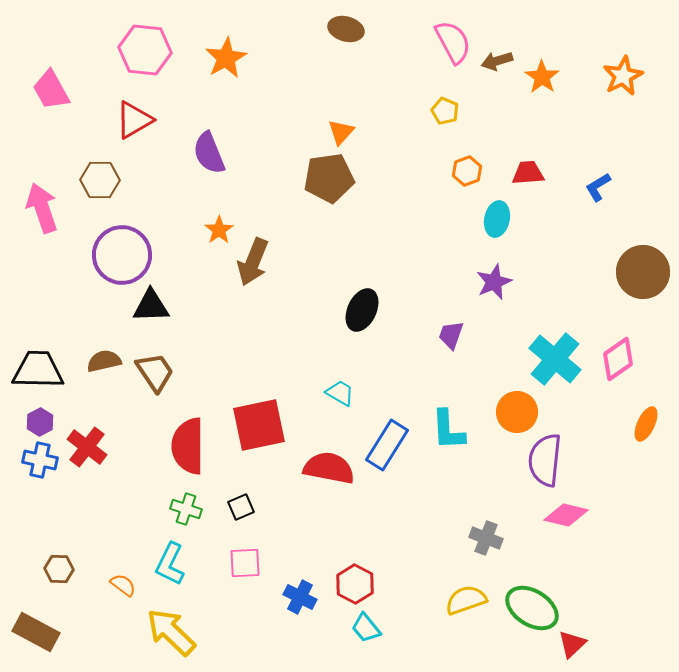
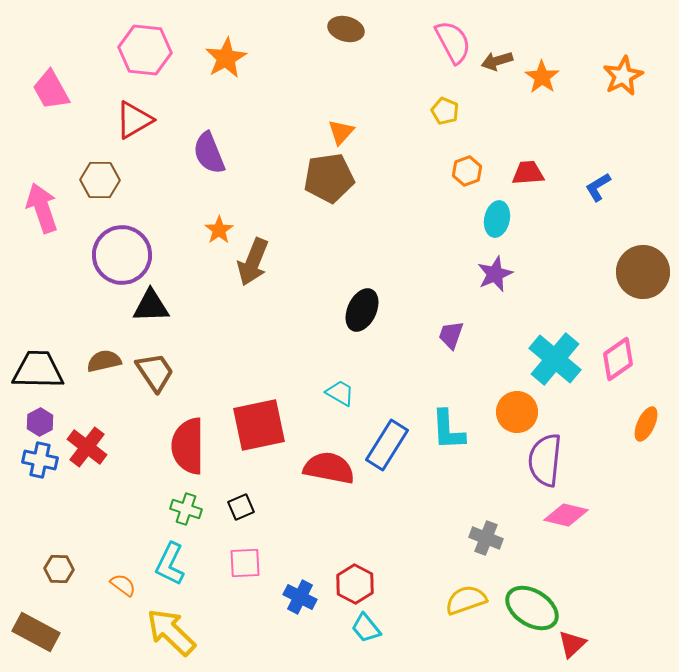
purple star at (494, 282): moved 1 px right, 8 px up
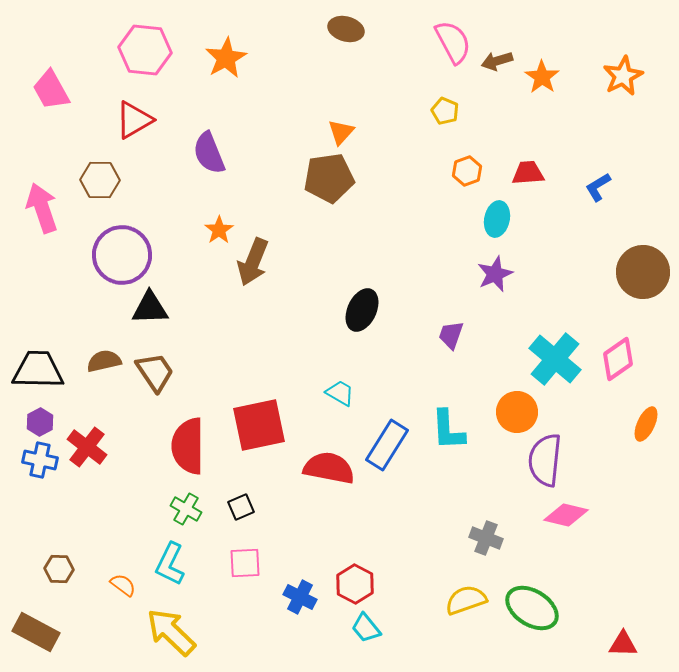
black triangle at (151, 306): moved 1 px left, 2 px down
green cross at (186, 509): rotated 12 degrees clockwise
red triangle at (572, 644): moved 51 px right; rotated 44 degrees clockwise
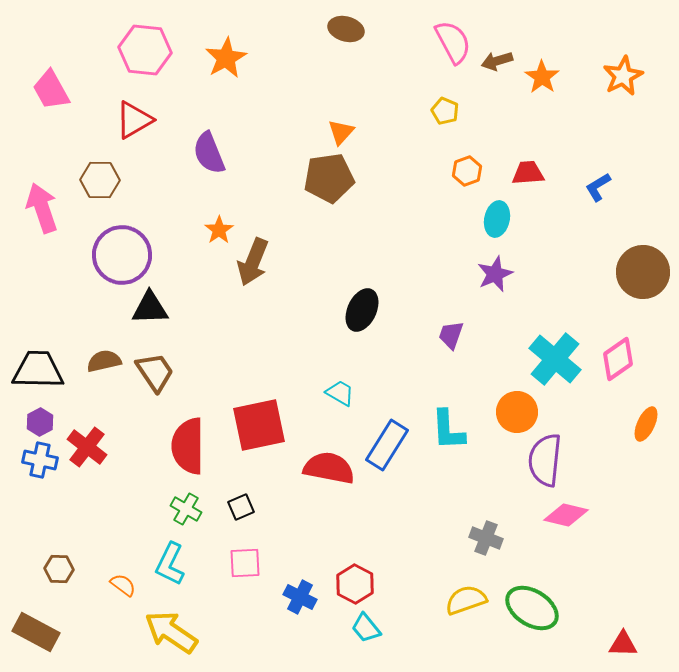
yellow arrow at (171, 632): rotated 10 degrees counterclockwise
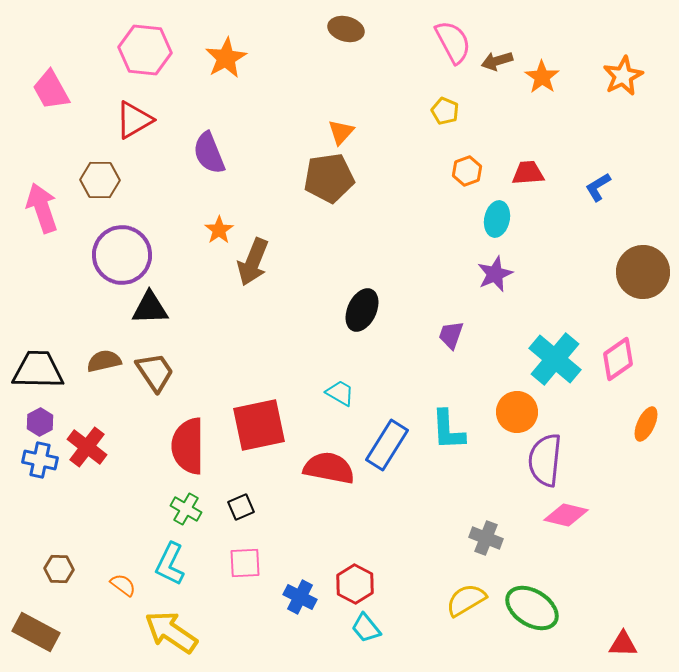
yellow semicircle at (466, 600): rotated 12 degrees counterclockwise
